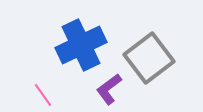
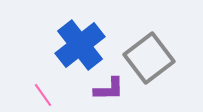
blue cross: moved 1 px left; rotated 12 degrees counterclockwise
purple L-shape: rotated 144 degrees counterclockwise
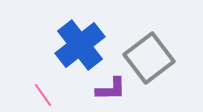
purple L-shape: moved 2 px right
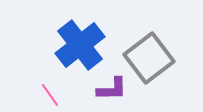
purple L-shape: moved 1 px right
pink line: moved 7 px right
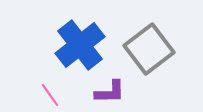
gray square: moved 9 px up
purple L-shape: moved 2 px left, 3 px down
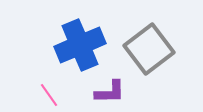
blue cross: rotated 15 degrees clockwise
pink line: moved 1 px left
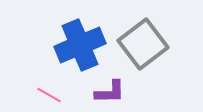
gray square: moved 6 px left, 5 px up
pink line: rotated 25 degrees counterclockwise
